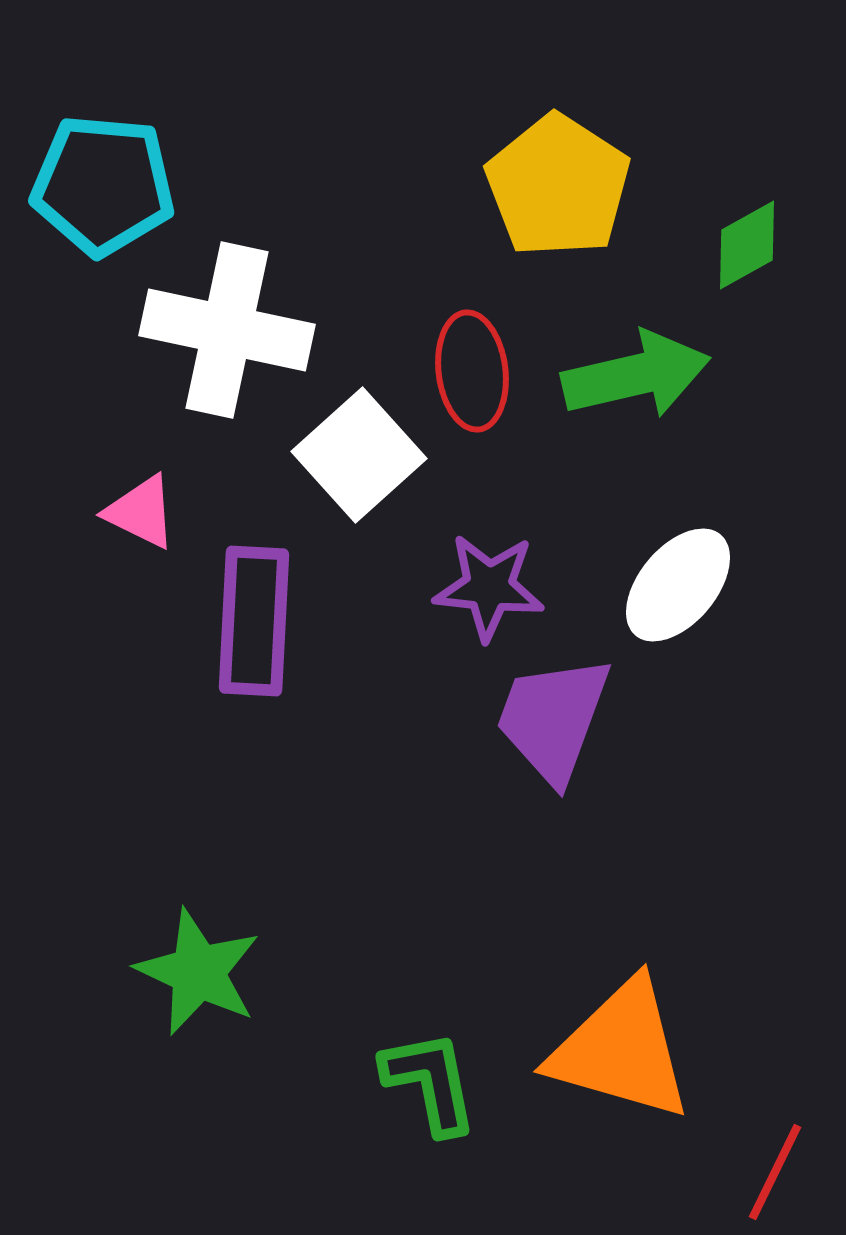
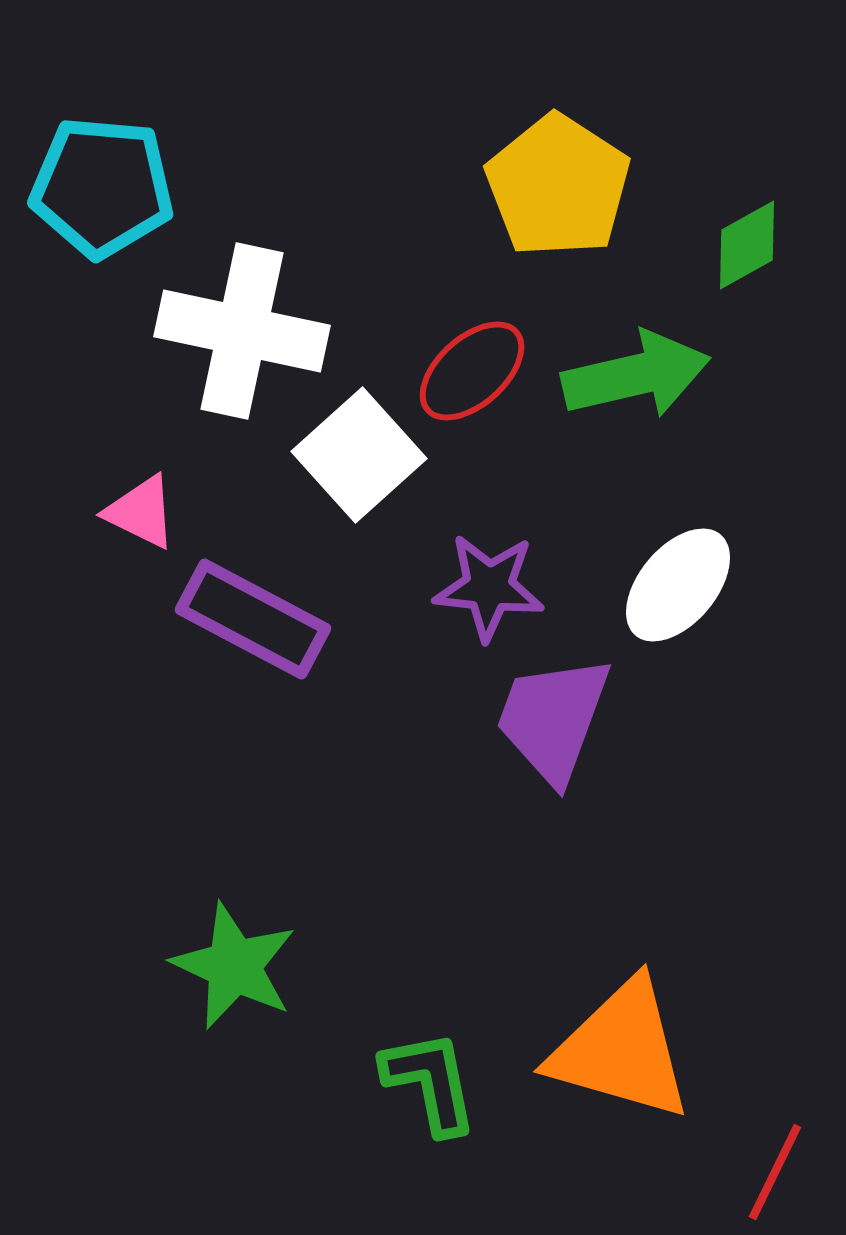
cyan pentagon: moved 1 px left, 2 px down
white cross: moved 15 px right, 1 px down
red ellipse: rotated 55 degrees clockwise
purple rectangle: moved 1 px left, 2 px up; rotated 65 degrees counterclockwise
green star: moved 36 px right, 6 px up
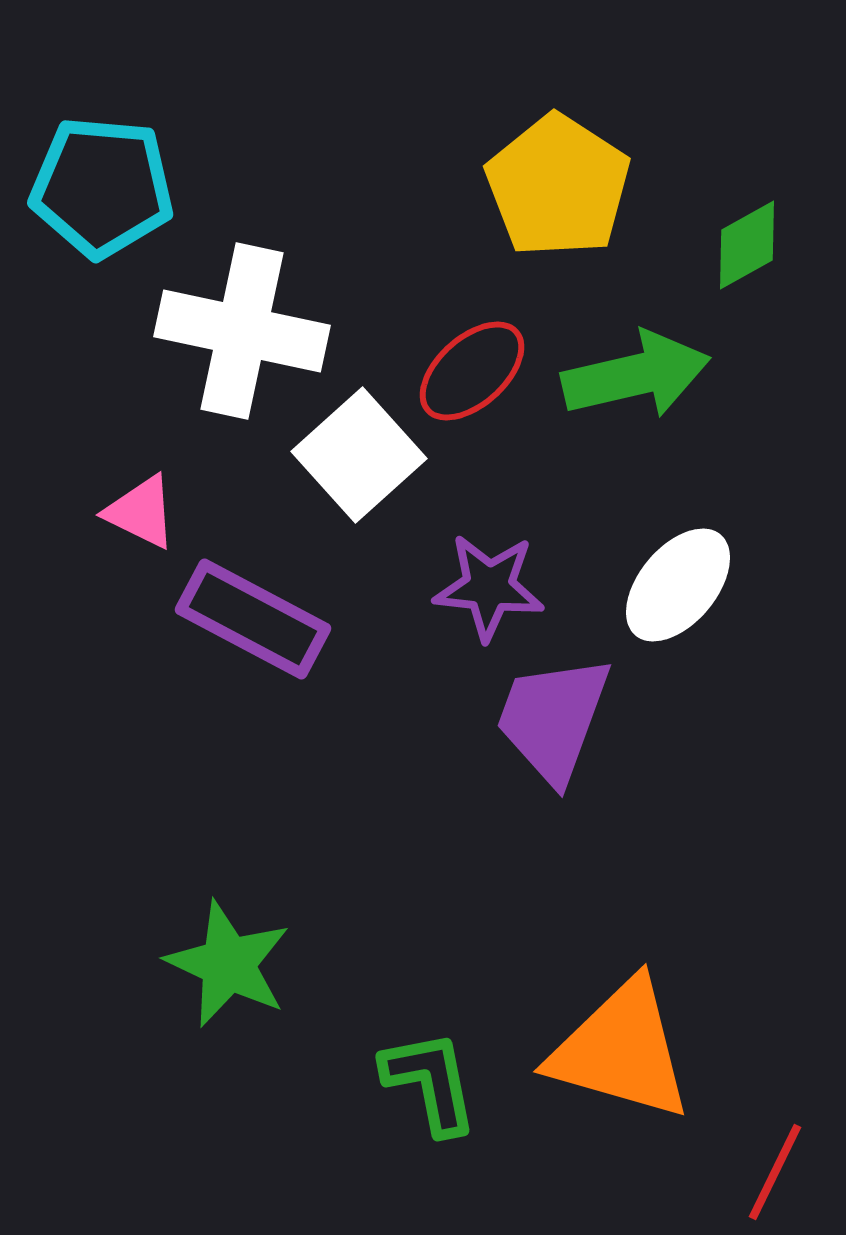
green star: moved 6 px left, 2 px up
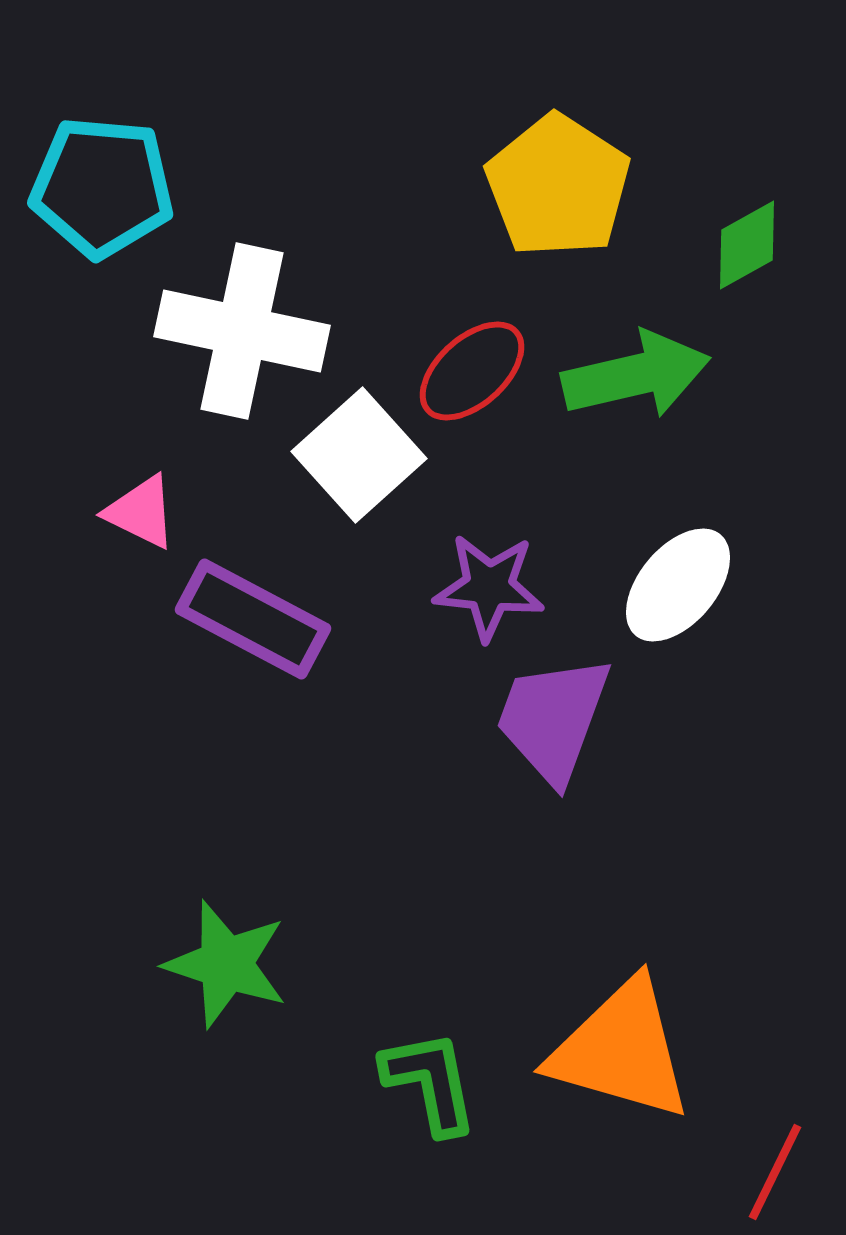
green star: moved 2 px left; rotated 7 degrees counterclockwise
